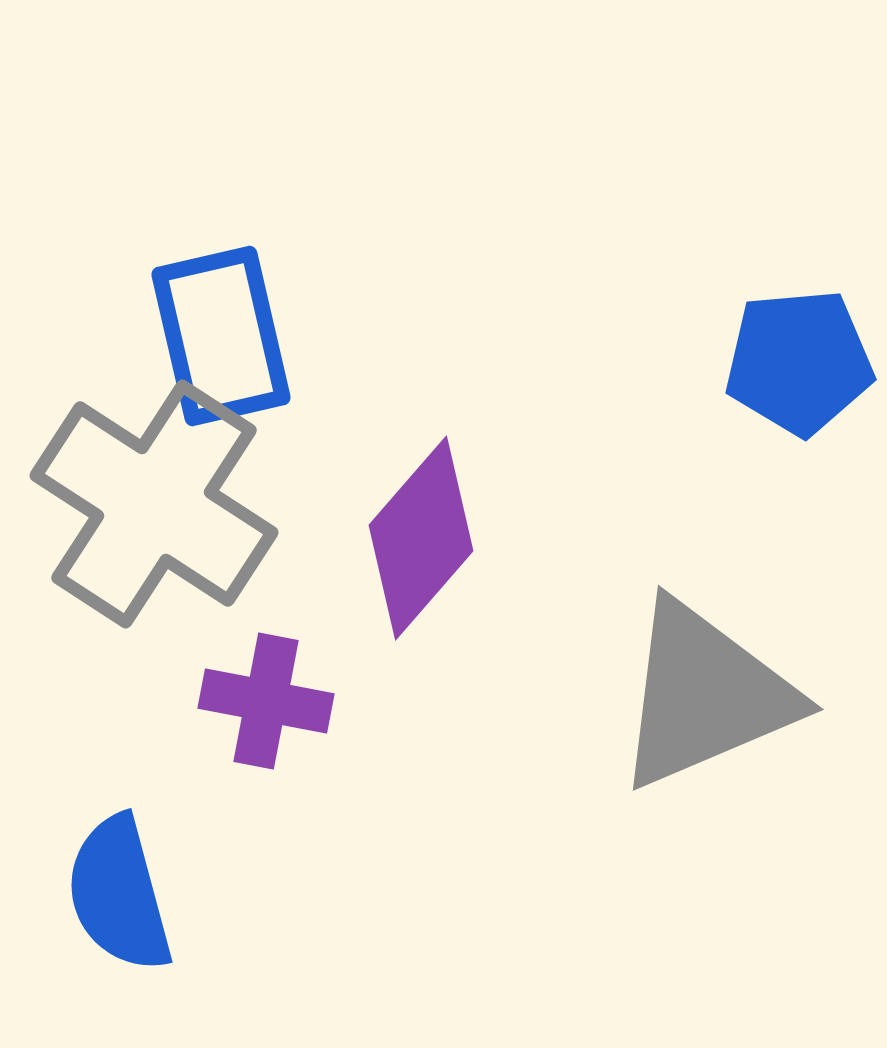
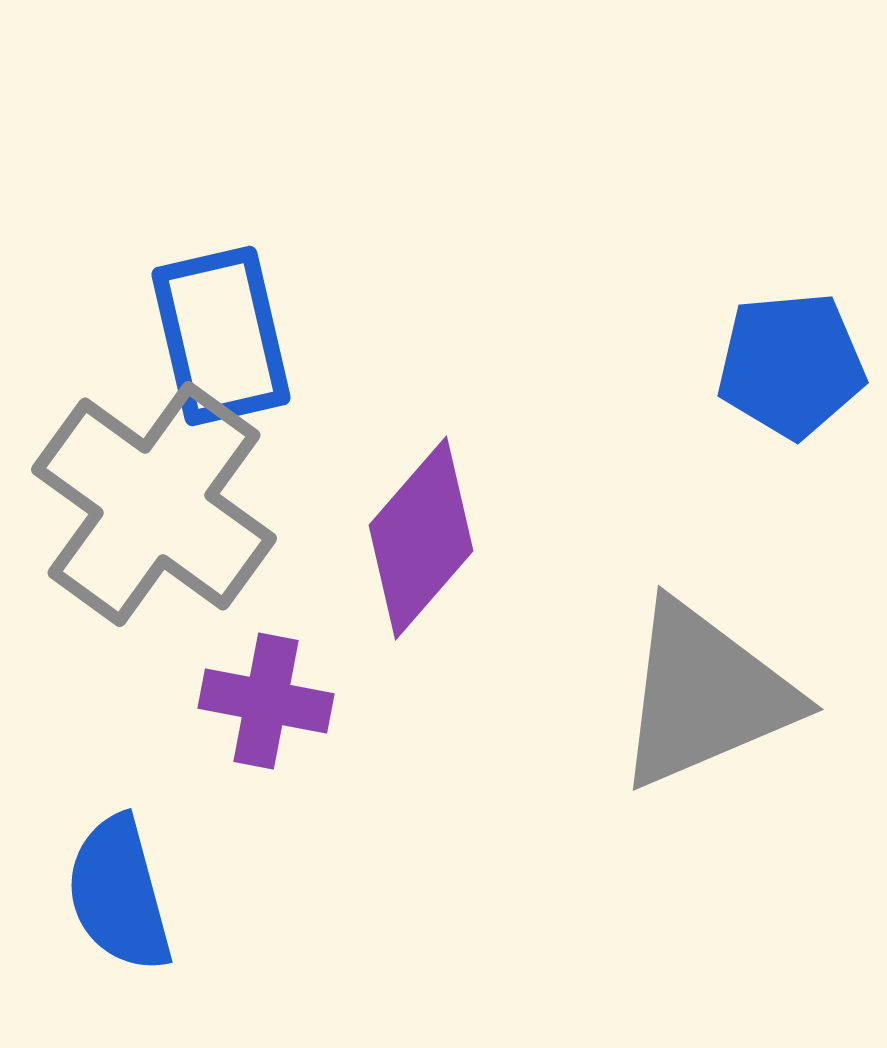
blue pentagon: moved 8 px left, 3 px down
gray cross: rotated 3 degrees clockwise
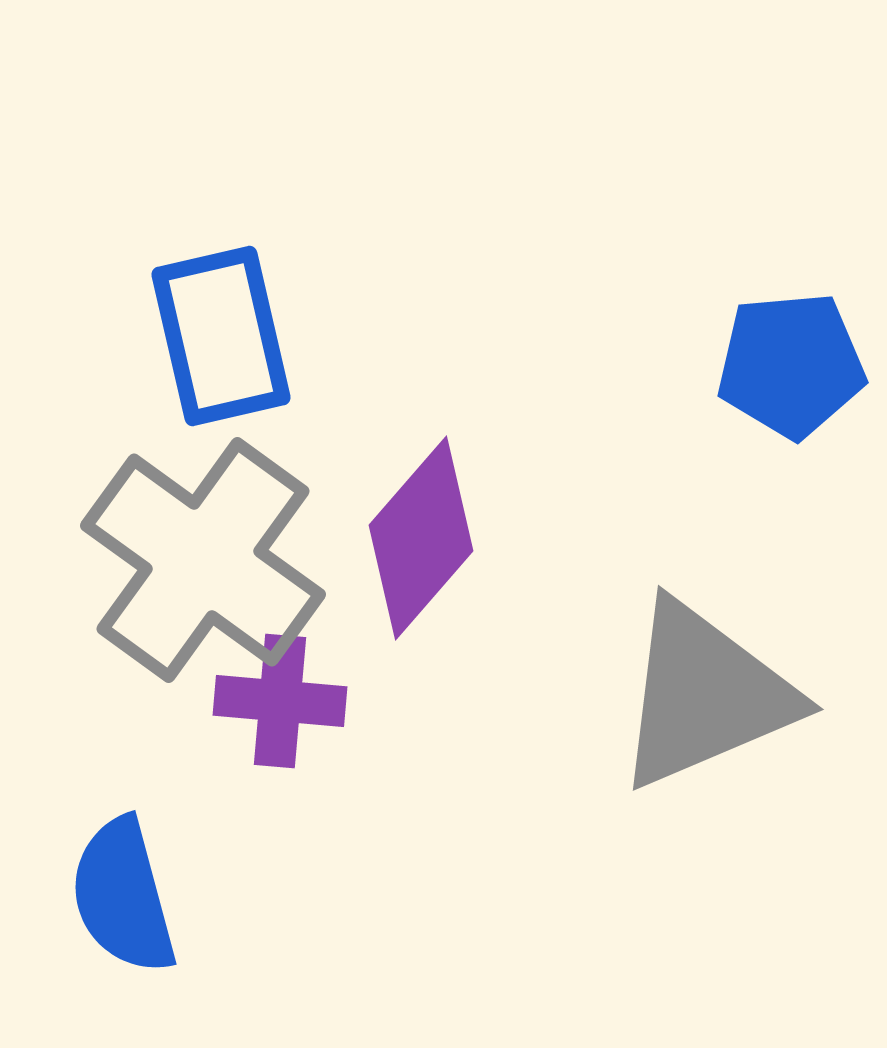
gray cross: moved 49 px right, 56 px down
purple cross: moved 14 px right; rotated 6 degrees counterclockwise
blue semicircle: moved 4 px right, 2 px down
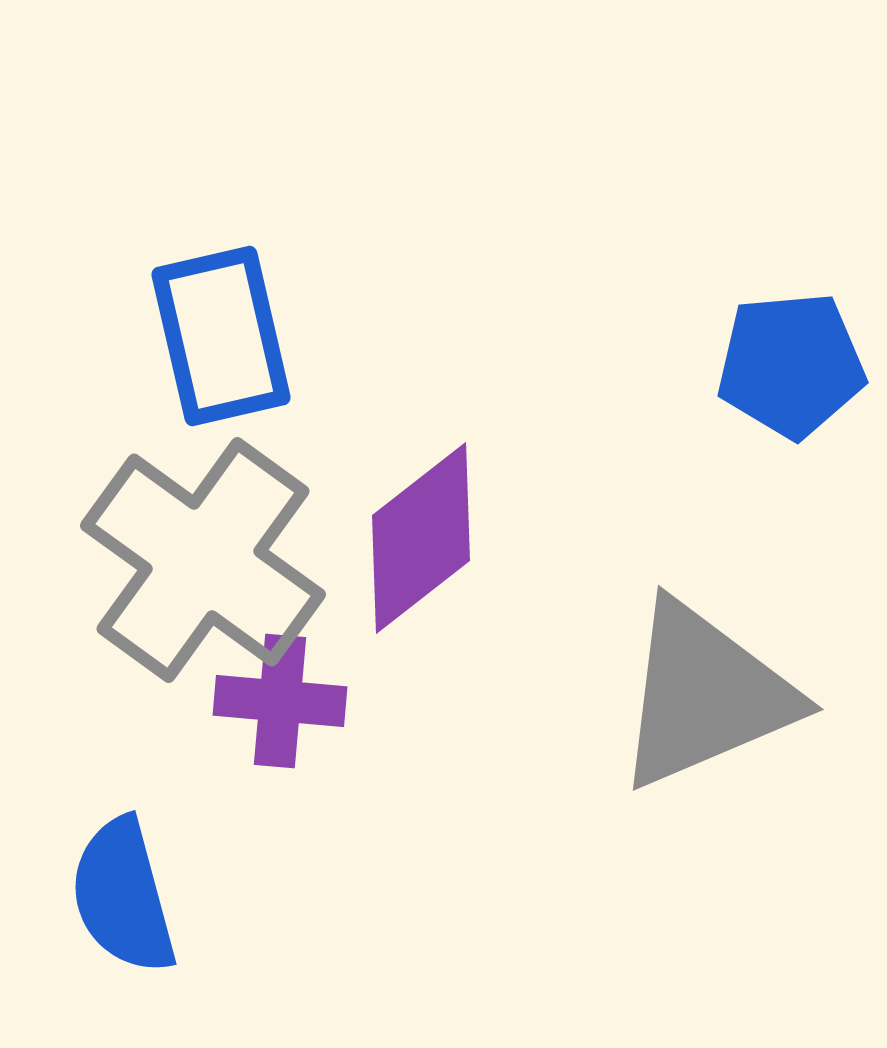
purple diamond: rotated 11 degrees clockwise
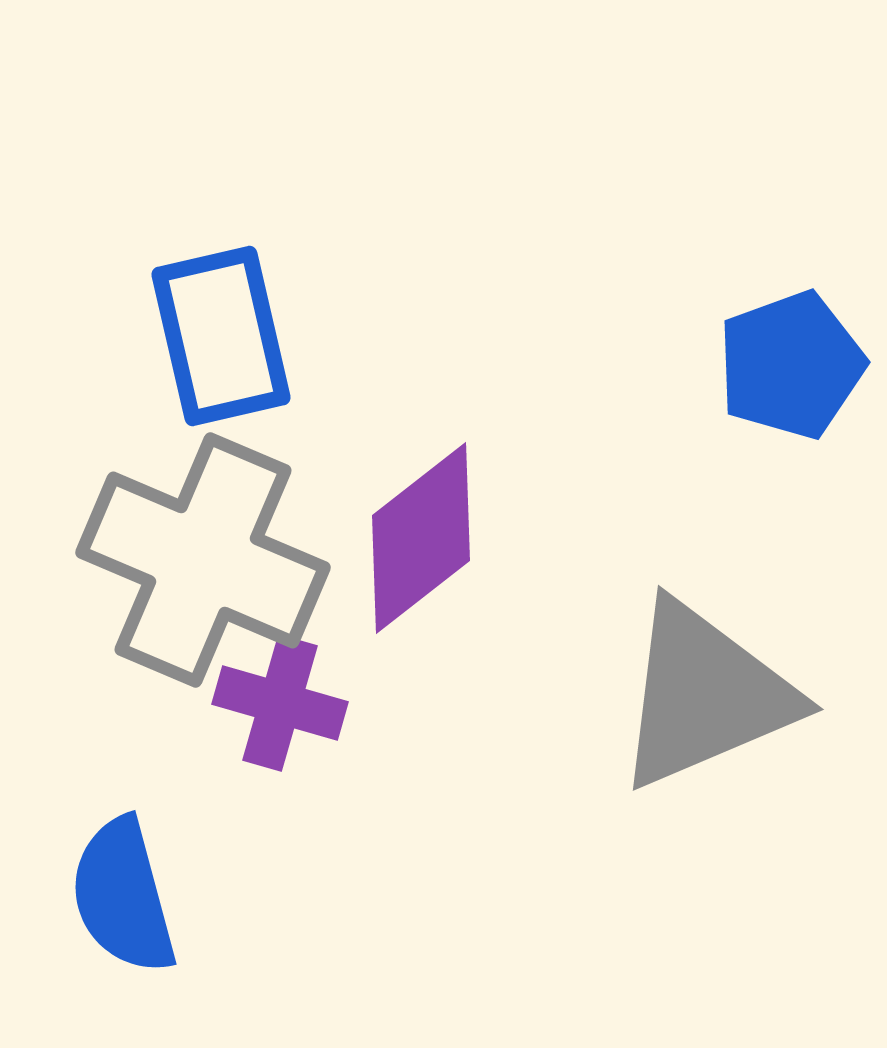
blue pentagon: rotated 15 degrees counterclockwise
gray cross: rotated 13 degrees counterclockwise
purple cross: moved 2 px down; rotated 11 degrees clockwise
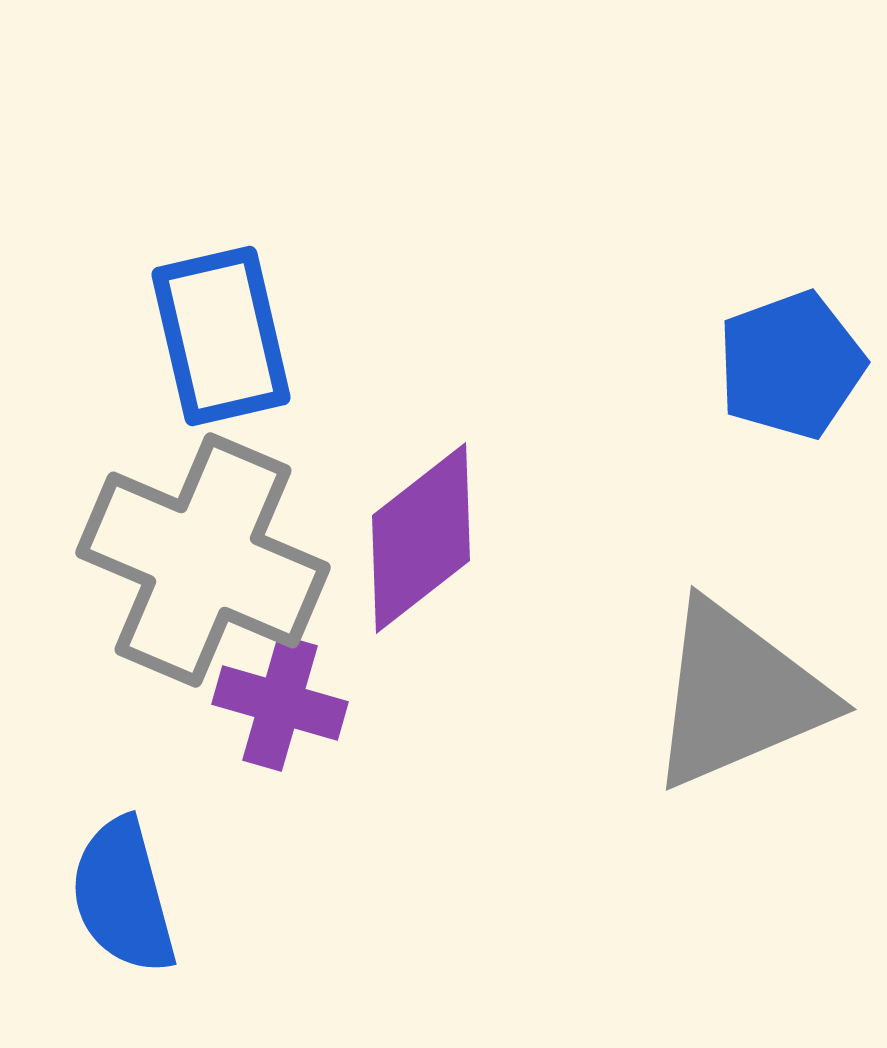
gray triangle: moved 33 px right
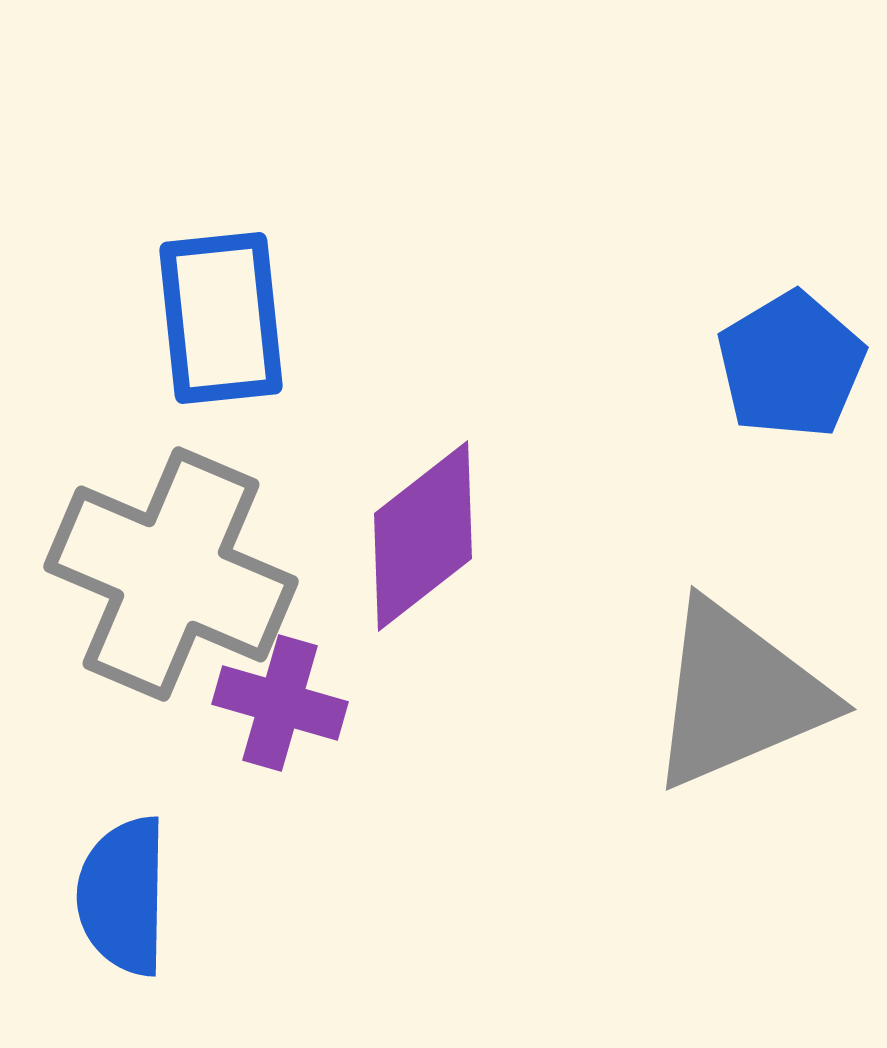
blue rectangle: moved 18 px up; rotated 7 degrees clockwise
blue pentagon: rotated 11 degrees counterclockwise
purple diamond: moved 2 px right, 2 px up
gray cross: moved 32 px left, 14 px down
blue semicircle: rotated 16 degrees clockwise
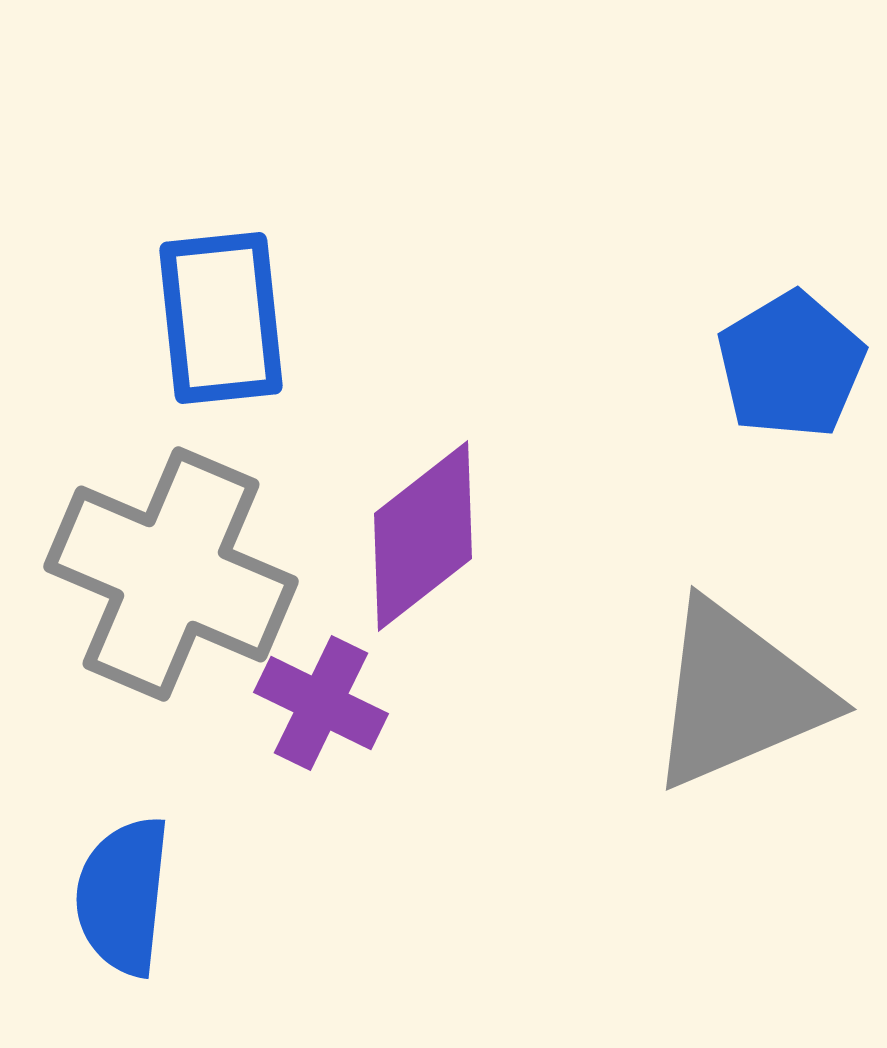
purple cross: moved 41 px right; rotated 10 degrees clockwise
blue semicircle: rotated 5 degrees clockwise
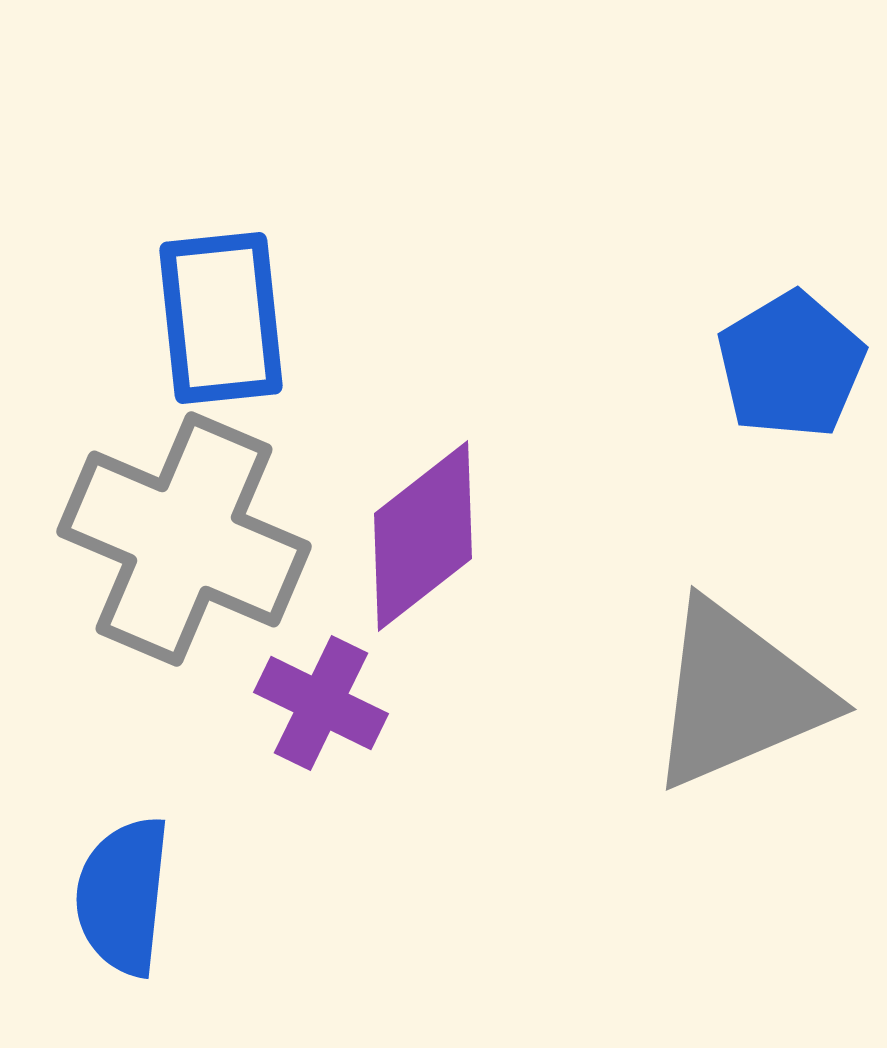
gray cross: moved 13 px right, 35 px up
